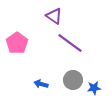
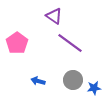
blue arrow: moved 3 px left, 3 px up
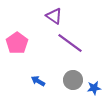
blue arrow: rotated 16 degrees clockwise
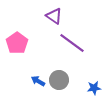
purple line: moved 2 px right
gray circle: moved 14 px left
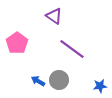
purple line: moved 6 px down
blue star: moved 6 px right, 2 px up
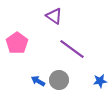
blue star: moved 5 px up
